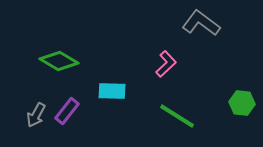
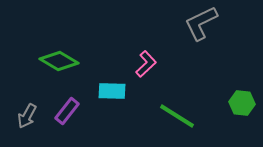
gray L-shape: rotated 63 degrees counterclockwise
pink L-shape: moved 20 px left
gray arrow: moved 9 px left, 1 px down
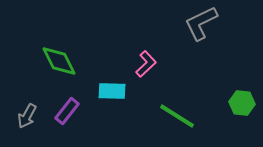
green diamond: rotated 33 degrees clockwise
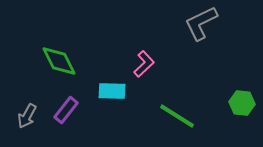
pink L-shape: moved 2 px left
purple rectangle: moved 1 px left, 1 px up
